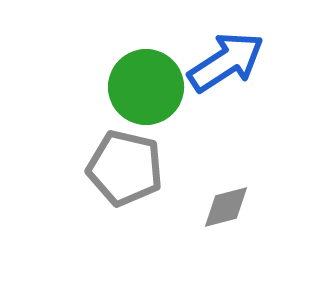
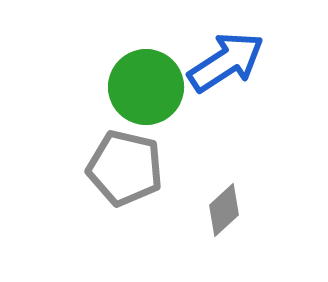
gray diamond: moved 2 px left, 3 px down; rotated 28 degrees counterclockwise
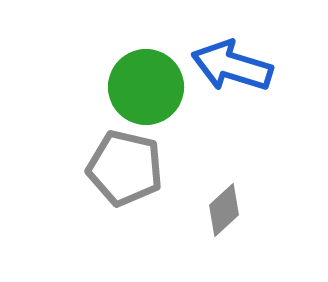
blue arrow: moved 6 px right, 4 px down; rotated 130 degrees counterclockwise
